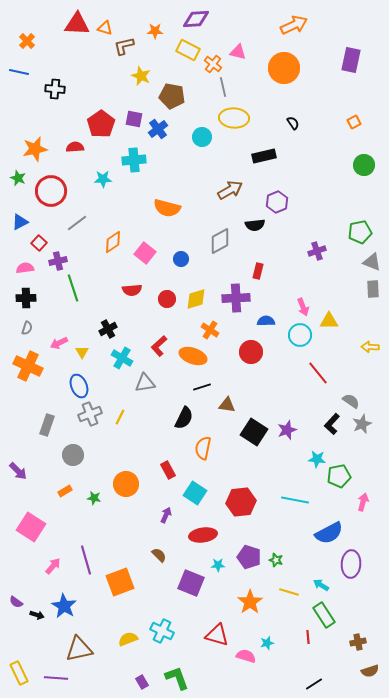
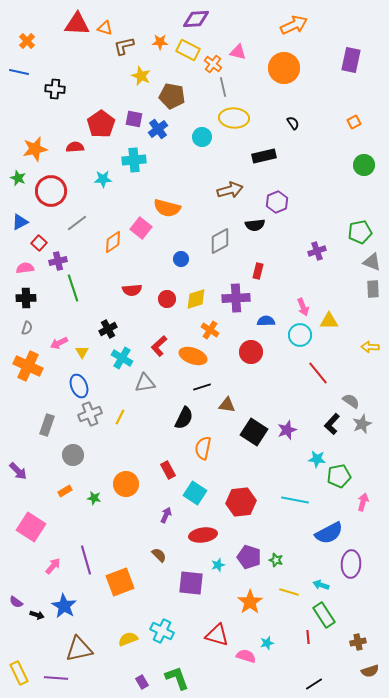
orange star at (155, 31): moved 5 px right, 11 px down
brown arrow at (230, 190): rotated 15 degrees clockwise
pink square at (145, 253): moved 4 px left, 25 px up
cyan star at (218, 565): rotated 16 degrees counterclockwise
purple square at (191, 583): rotated 16 degrees counterclockwise
cyan arrow at (321, 585): rotated 14 degrees counterclockwise
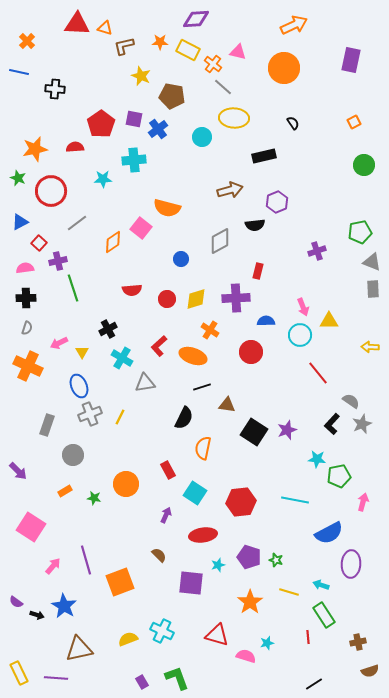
gray line at (223, 87): rotated 36 degrees counterclockwise
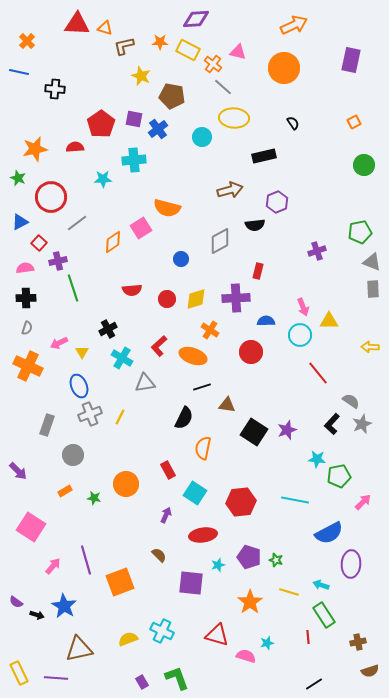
red circle at (51, 191): moved 6 px down
pink square at (141, 228): rotated 20 degrees clockwise
pink arrow at (363, 502): rotated 30 degrees clockwise
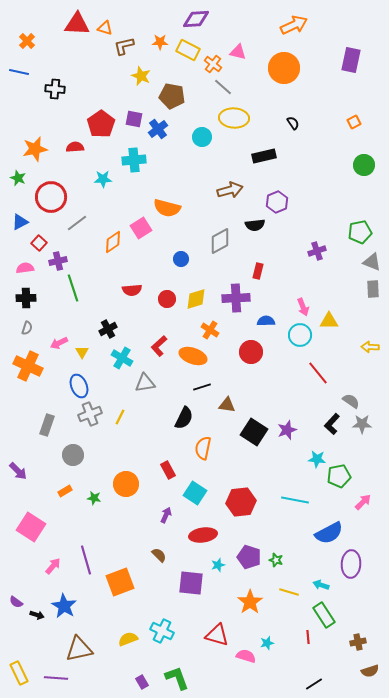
gray star at (362, 424): rotated 24 degrees clockwise
